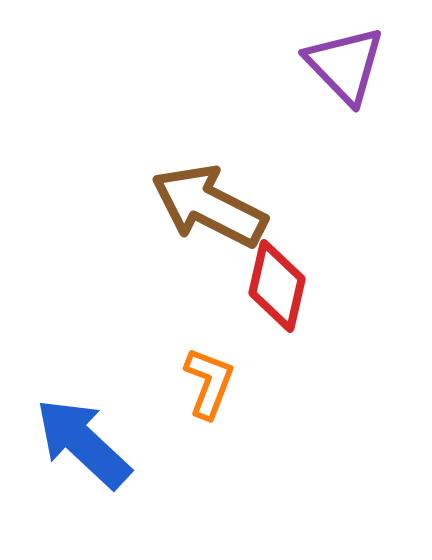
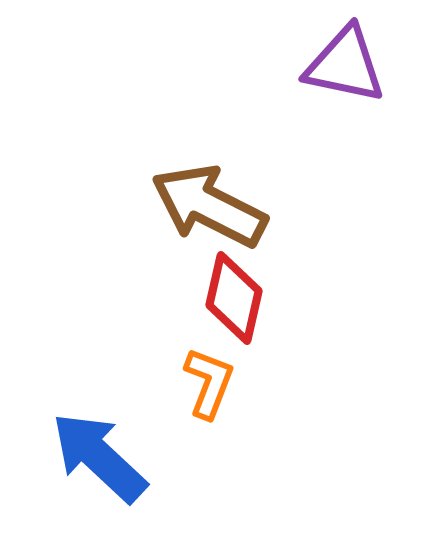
purple triangle: rotated 34 degrees counterclockwise
red diamond: moved 43 px left, 12 px down
blue arrow: moved 16 px right, 14 px down
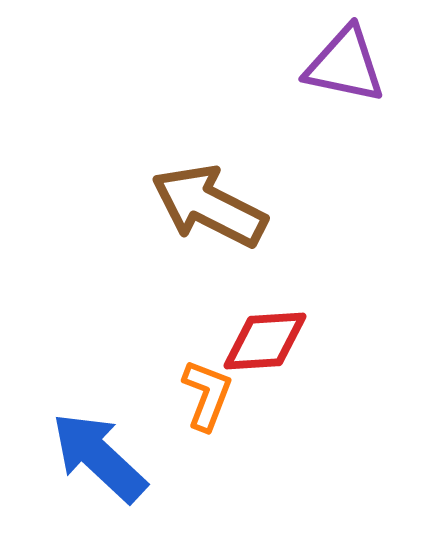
red diamond: moved 31 px right, 43 px down; rotated 74 degrees clockwise
orange L-shape: moved 2 px left, 12 px down
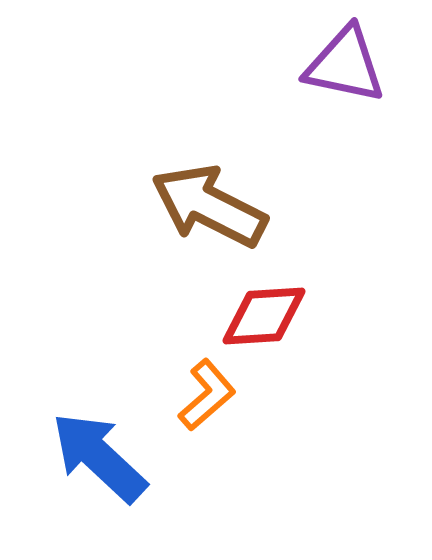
red diamond: moved 1 px left, 25 px up
orange L-shape: rotated 28 degrees clockwise
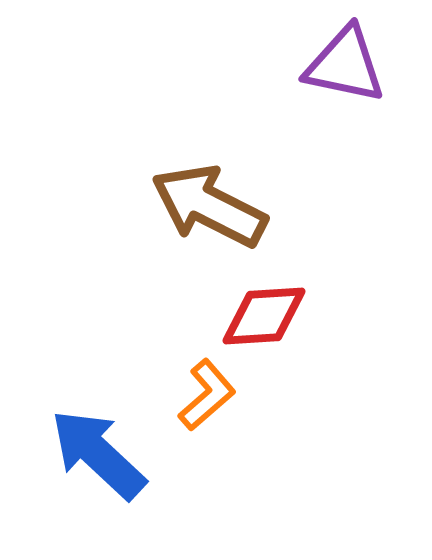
blue arrow: moved 1 px left, 3 px up
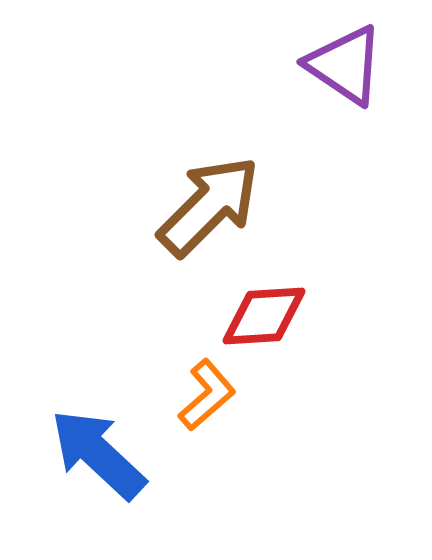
purple triangle: rotated 22 degrees clockwise
brown arrow: rotated 108 degrees clockwise
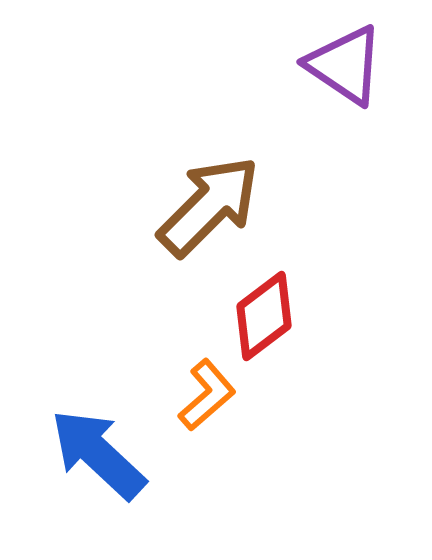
red diamond: rotated 34 degrees counterclockwise
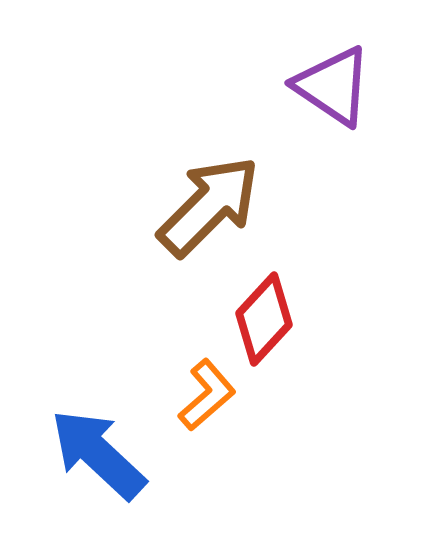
purple triangle: moved 12 px left, 21 px down
red diamond: moved 3 px down; rotated 10 degrees counterclockwise
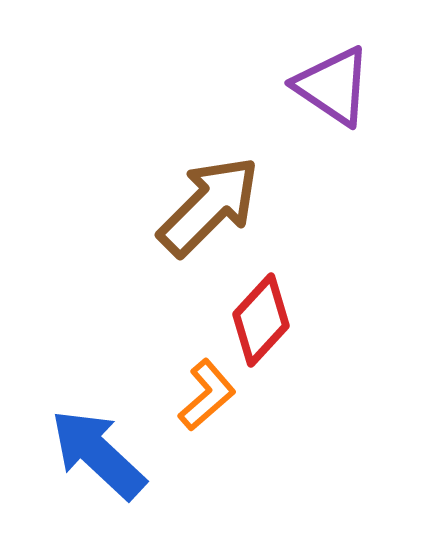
red diamond: moved 3 px left, 1 px down
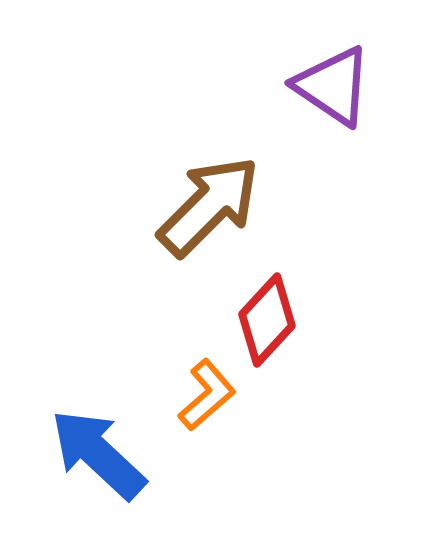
red diamond: moved 6 px right
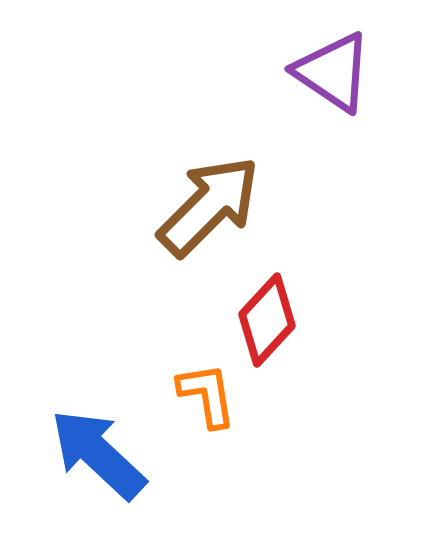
purple triangle: moved 14 px up
orange L-shape: rotated 58 degrees counterclockwise
